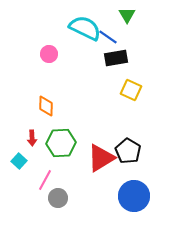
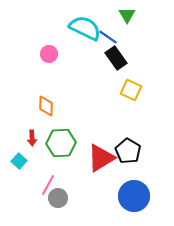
black rectangle: rotated 65 degrees clockwise
pink line: moved 3 px right, 5 px down
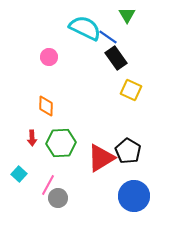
pink circle: moved 3 px down
cyan square: moved 13 px down
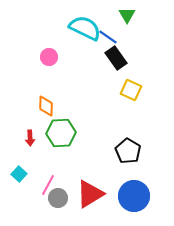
red arrow: moved 2 px left
green hexagon: moved 10 px up
red triangle: moved 11 px left, 36 px down
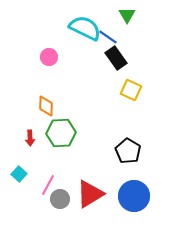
gray circle: moved 2 px right, 1 px down
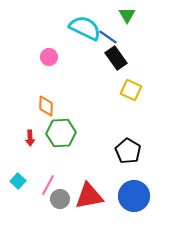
cyan square: moved 1 px left, 7 px down
red triangle: moved 1 px left, 2 px down; rotated 20 degrees clockwise
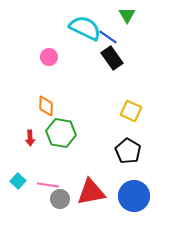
black rectangle: moved 4 px left
yellow square: moved 21 px down
green hexagon: rotated 12 degrees clockwise
pink line: rotated 70 degrees clockwise
red triangle: moved 2 px right, 4 px up
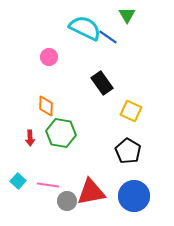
black rectangle: moved 10 px left, 25 px down
gray circle: moved 7 px right, 2 px down
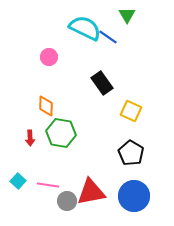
black pentagon: moved 3 px right, 2 px down
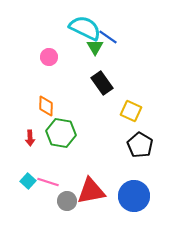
green triangle: moved 32 px left, 32 px down
black pentagon: moved 9 px right, 8 px up
cyan square: moved 10 px right
pink line: moved 3 px up; rotated 10 degrees clockwise
red triangle: moved 1 px up
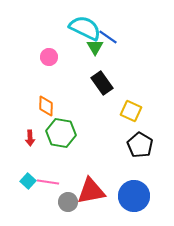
pink line: rotated 10 degrees counterclockwise
gray circle: moved 1 px right, 1 px down
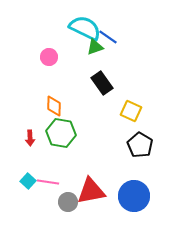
green triangle: rotated 42 degrees clockwise
orange diamond: moved 8 px right
